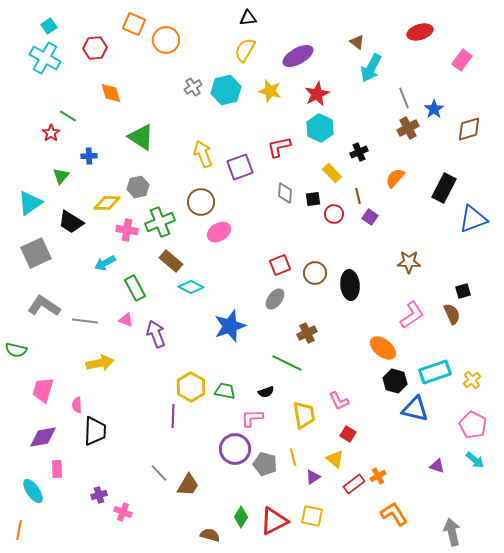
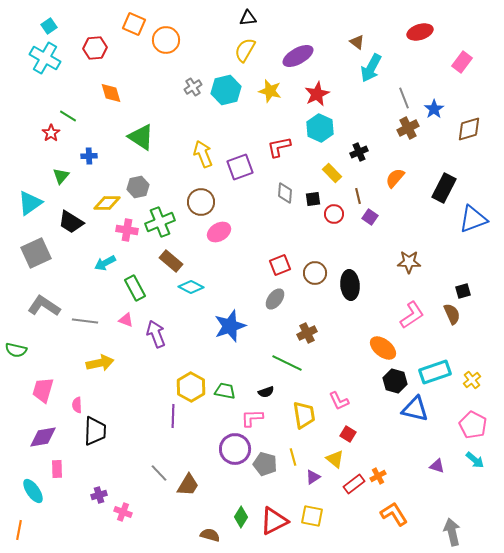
pink rectangle at (462, 60): moved 2 px down
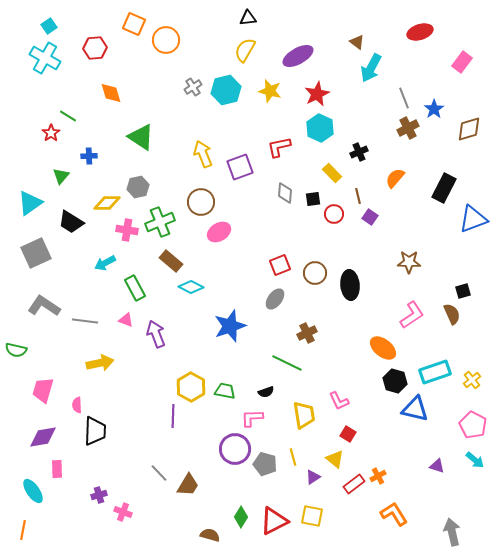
orange line at (19, 530): moved 4 px right
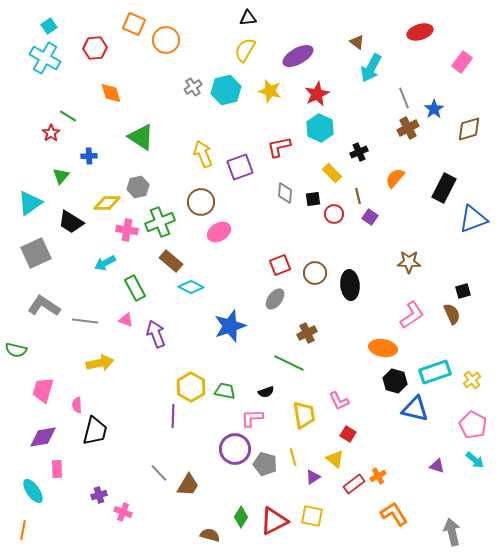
orange ellipse at (383, 348): rotated 28 degrees counterclockwise
green line at (287, 363): moved 2 px right
black trapezoid at (95, 431): rotated 12 degrees clockwise
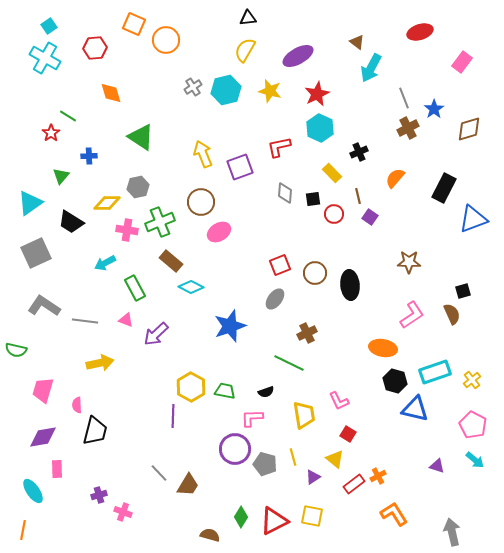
purple arrow at (156, 334): rotated 112 degrees counterclockwise
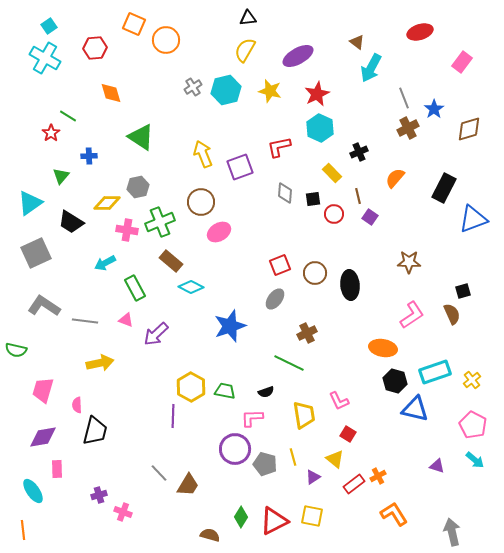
orange line at (23, 530): rotated 18 degrees counterclockwise
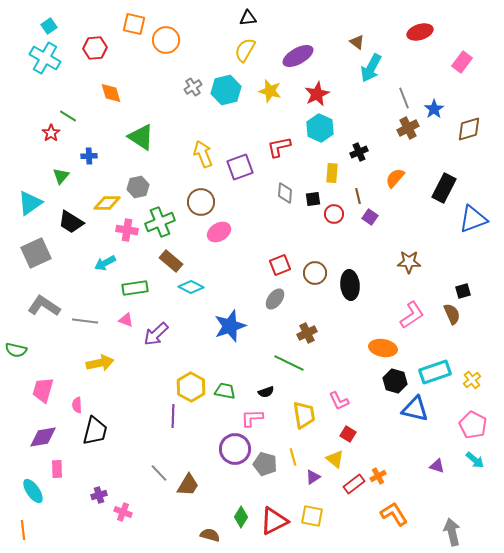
orange square at (134, 24): rotated 10 degrees counterclockwise
yellow rectangle at (332, 173): rotated 48 degrees clockwise
green rectangle at (135, 288): rotated 70 degrees counterclockwise
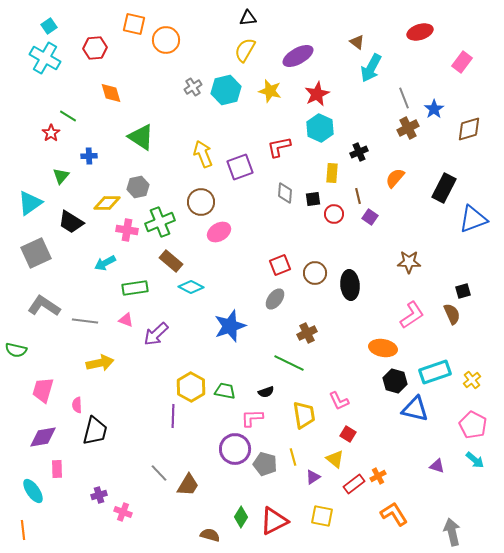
yellow square at (312, 516): moved 10 px right
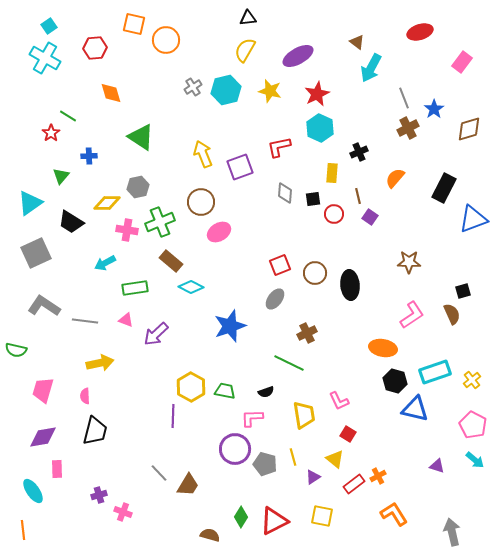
pink semicircle at (77, 405): moved 8 px right, 9 px up
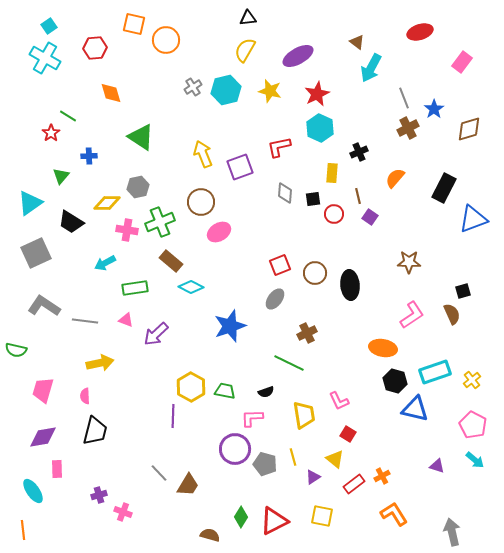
orange cross at (378, 476): moved 4 px right
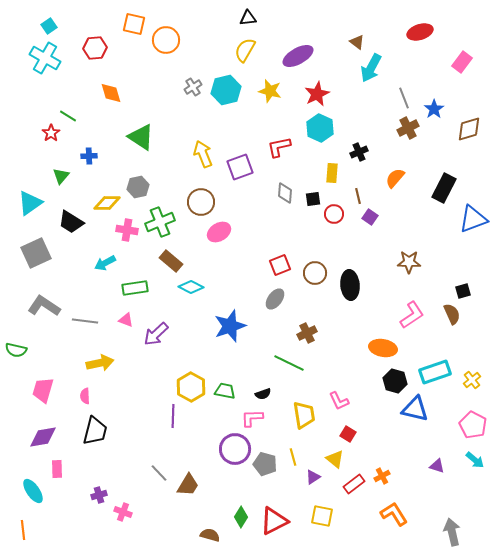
black semicircle at (266, 392): moved 3 px left, 2 px down
